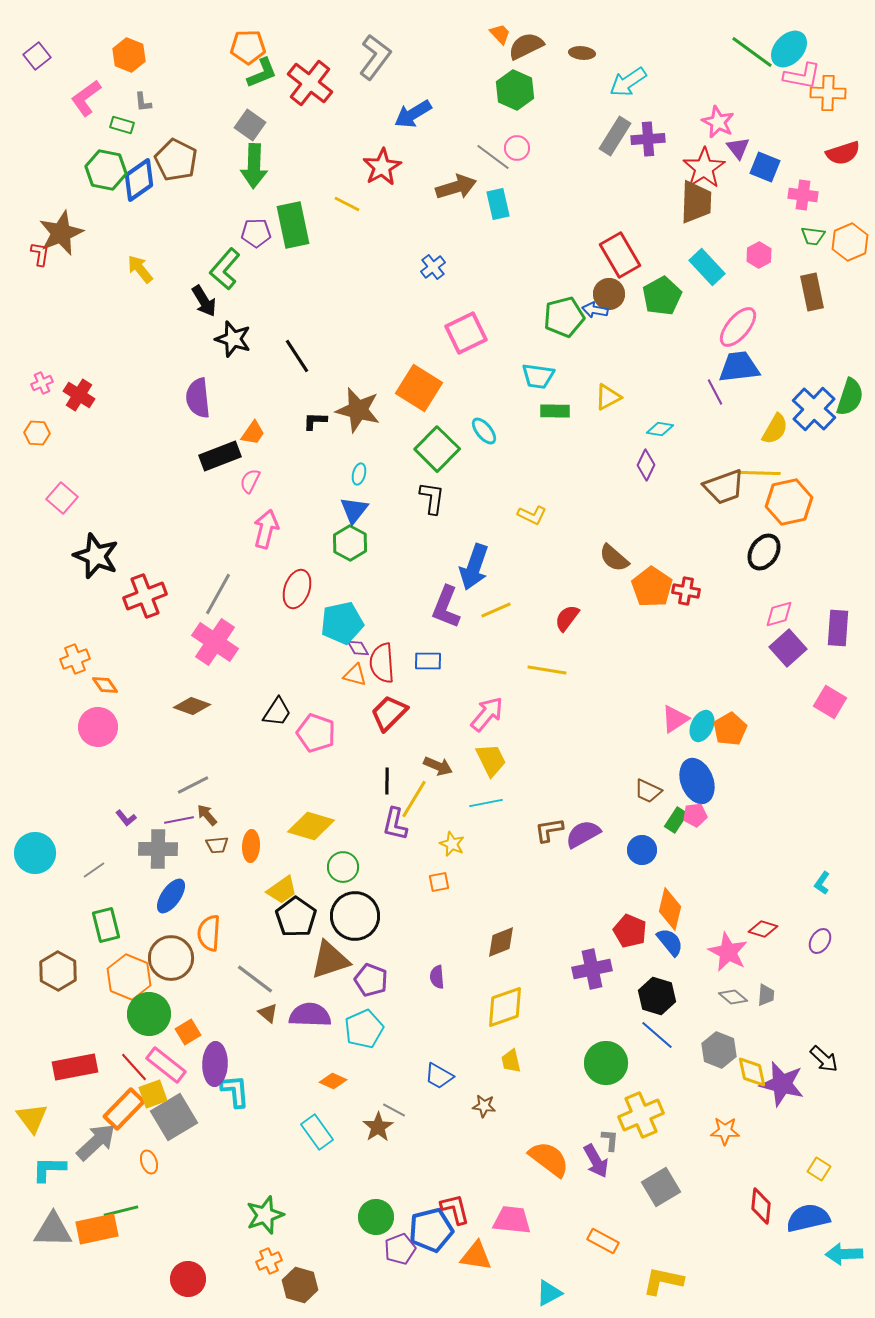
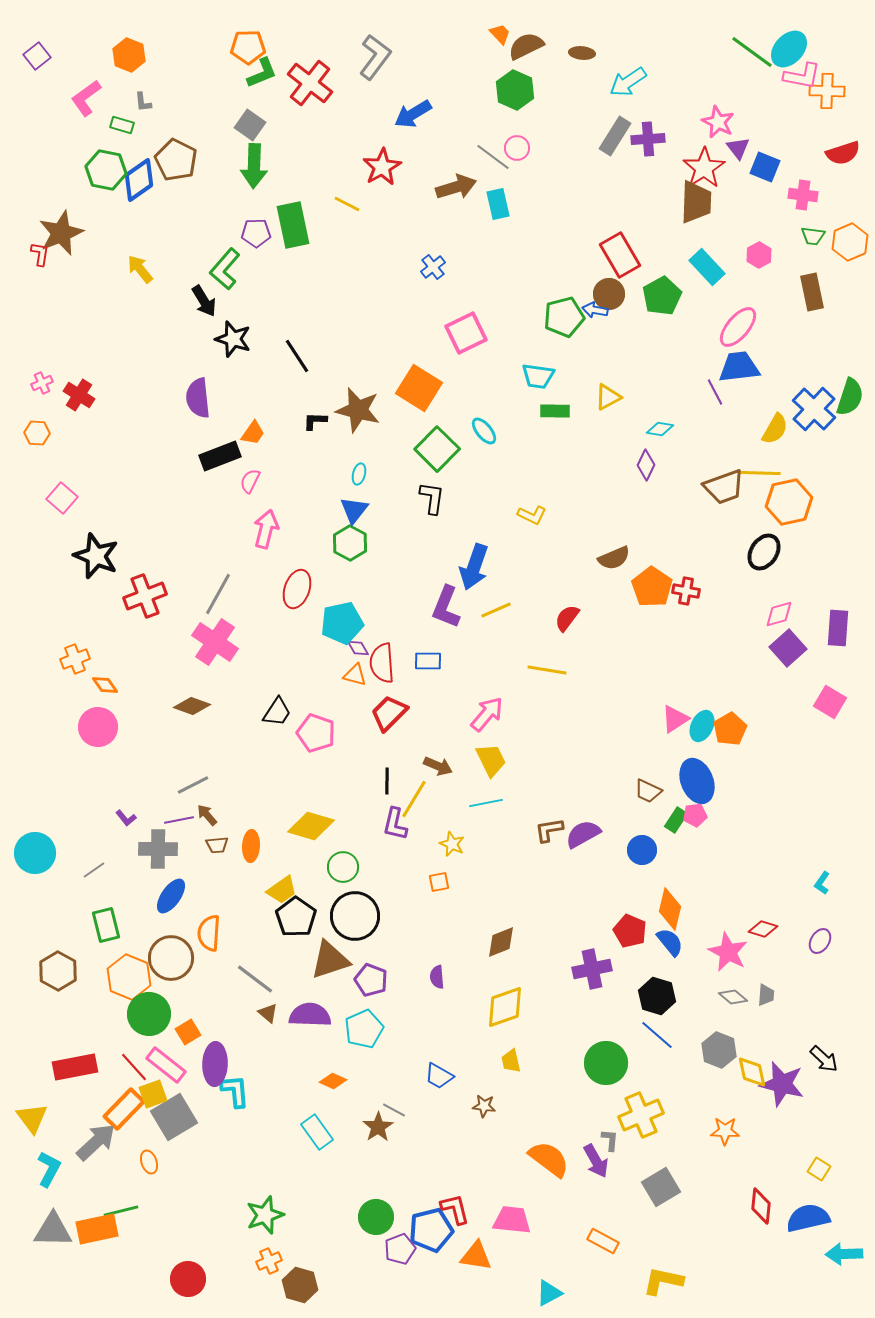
orange cross at (828, 93): moved 1 px left, 2 px up
brown semicircle at (614, 558): rotated 64 degrees counterclockwise
cyan L-shape at (49, 1169): rotated 117 degrees clockwise
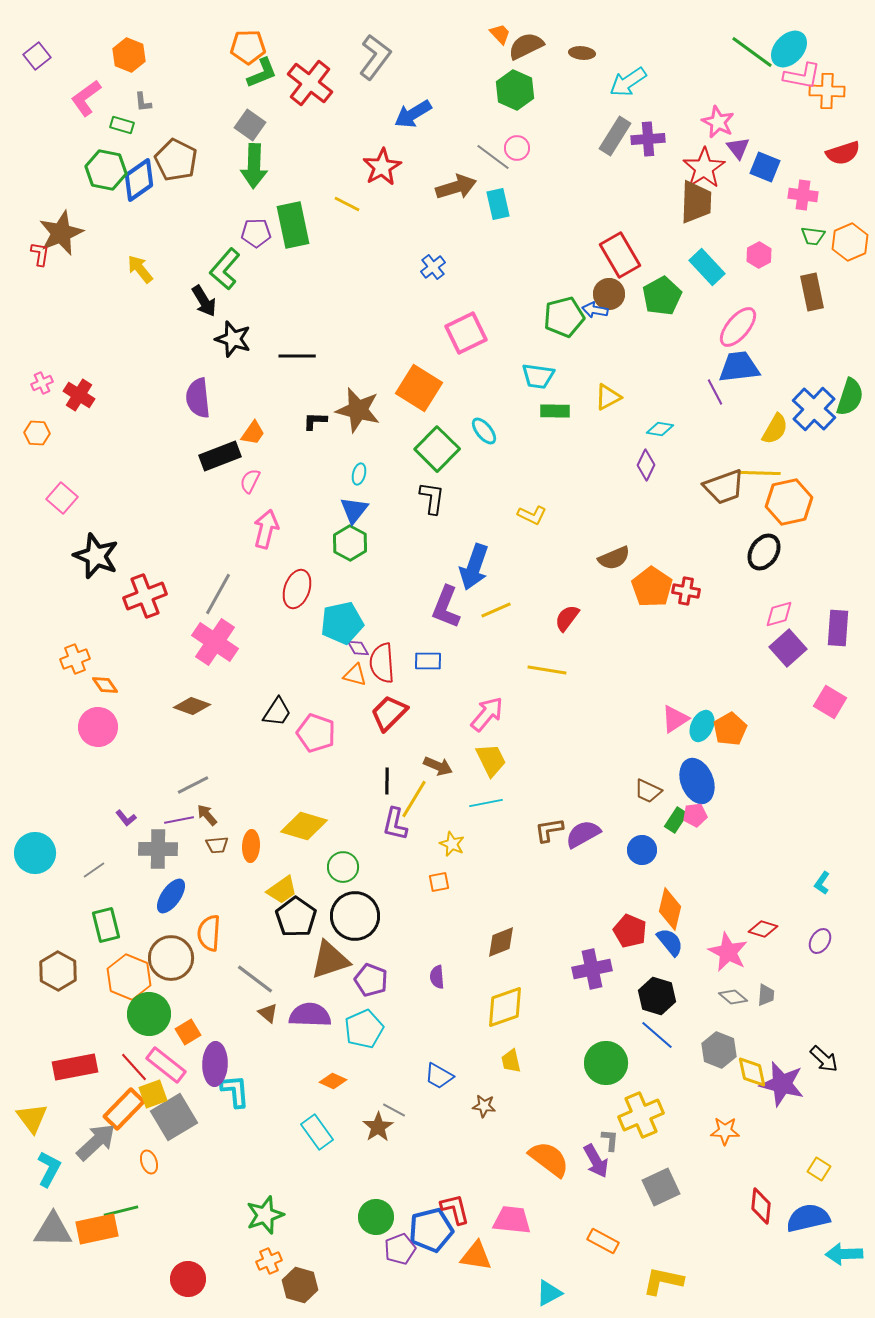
black line at (297, 356): rotated 57 degrees counterclockwise
yellow diamond at (311, 826): moved 7 px left
gray square at (661, 1187): rotated 6 degrees clockwise
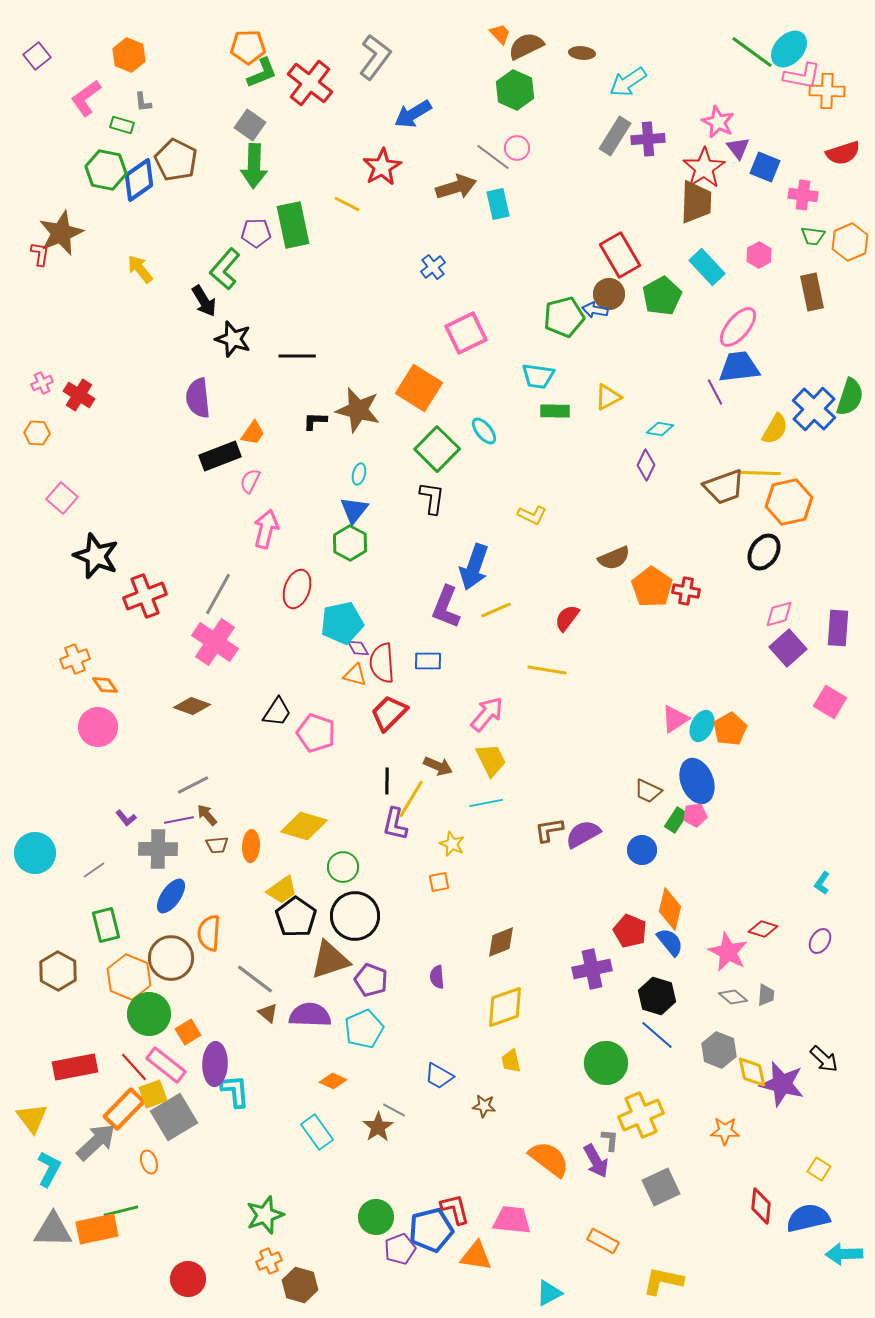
yellow line at (414, 799): moved 3 px left
